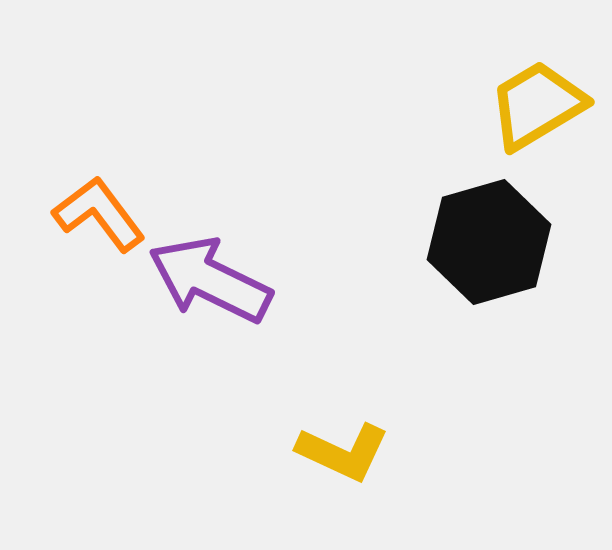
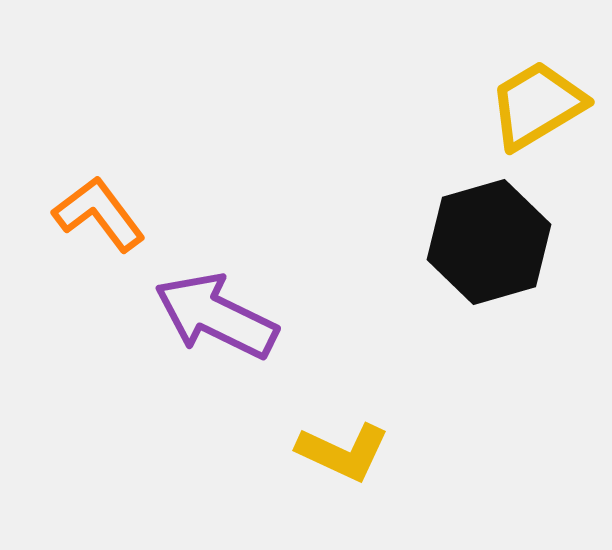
purple arrow: moved 6 px right, 36 px down
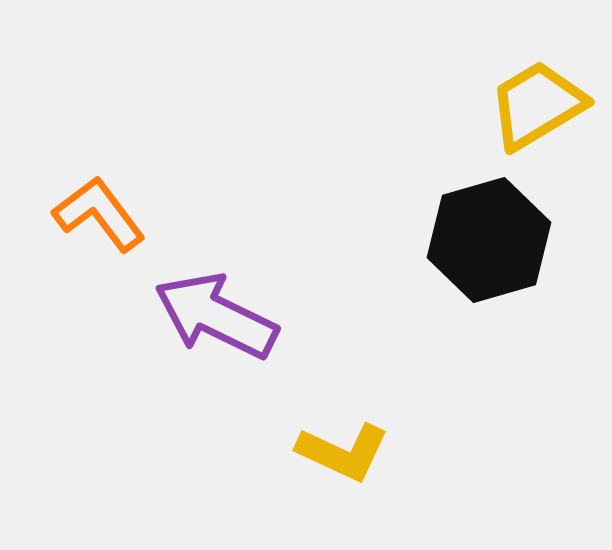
black hexagon: moved 2 px up
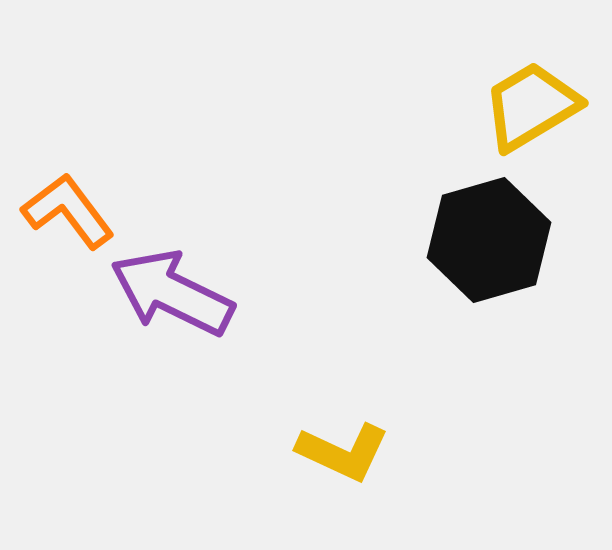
yellow trapezoid: moved 6 px left, 1 px down
orange L-shape: moved 31 px left, 3 px up
purple arrow: moved 44 px left, 23 px up
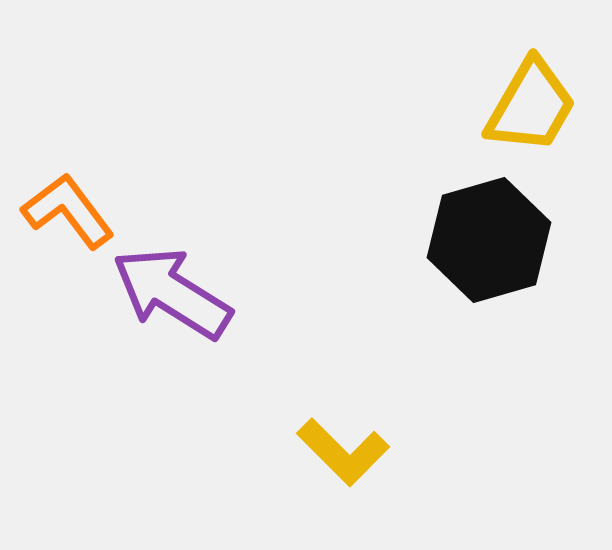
yellow trapezoid: rotated 151 degrees clockwise
purple arrow: rotated 6 degrees clockwise
yellow L-shape: rotated 20 degrees clockwise
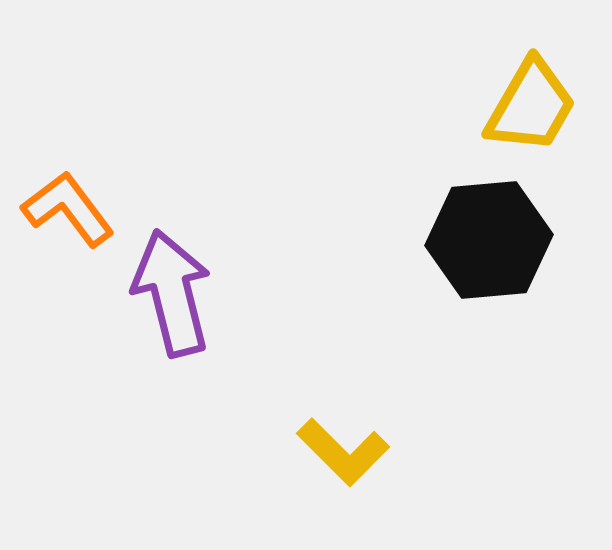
orange L-shape: moved 2 px up
black hexagon: rotated 11 degrees clockwise
purple arrow: rotated 44 degrees clockwise
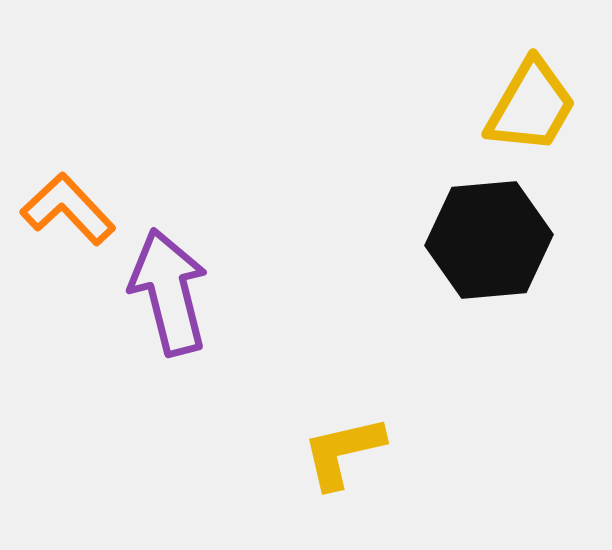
orange L-shape: rotated 6 degrees counterclockwise
purple arrow: moved 3 px left, 1 px up
yellow L-shape: rotated 122 degrees clockwise
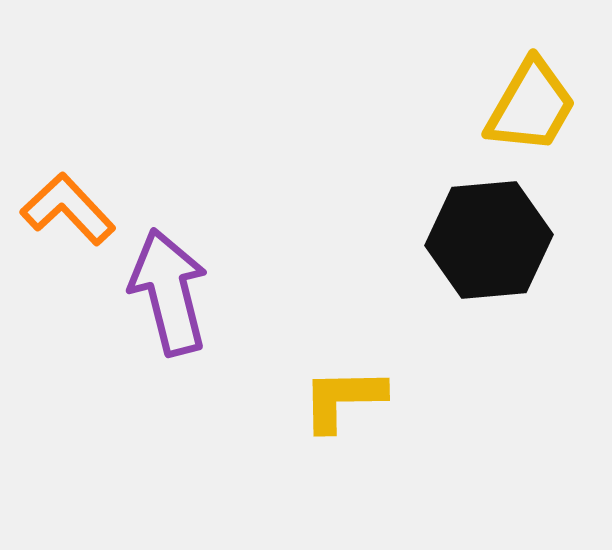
yellow L-shape: moved 53 px up; rotated 12 degrees clockwise
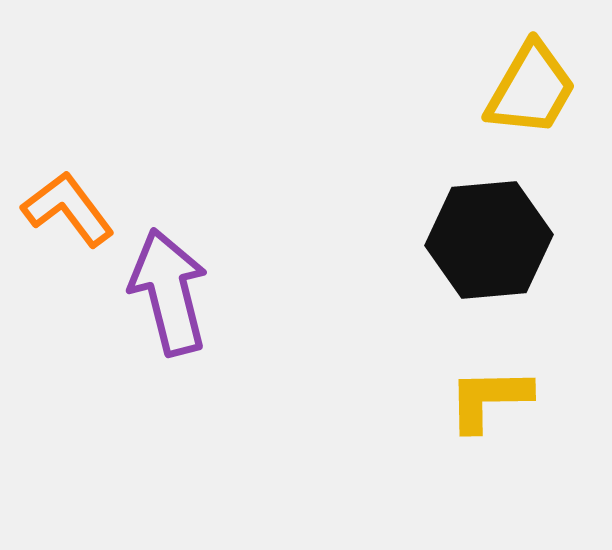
yellow trapezoid: moved 17 px up
orange L-shape: rotated 6 degrees clockwise
yellow L-shape: moved 146 px right
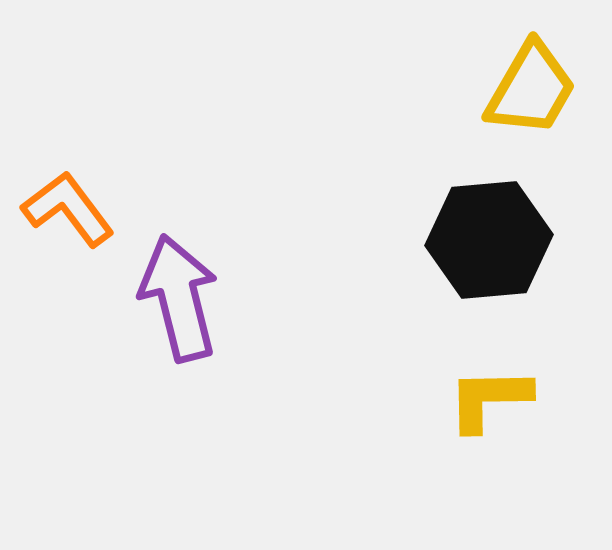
purple arrow: moved 10 px right, 6 px down
